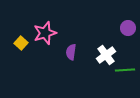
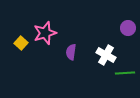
white cross: rotated 24 degrees counterclockwise
green line: moved 3 px down
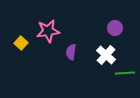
purple circle: moved 13 px left
pink star: moved 3 px right, 2 px up; rotated 10 degrees clockwise
white cross: rotated 12 degrees clockwise
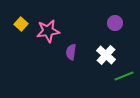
purple circle: moved 5 px up
yellow square: moved 19 px up
green line: moved 1 px left, 3 px down; rotated 18 degrees counterclockwise
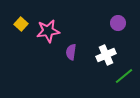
purple circle: moved 3 px right
white cross: rotated 24 degrees clockwise
green line: rotated 18 degrees counterclockwise
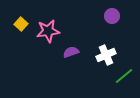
purple circle: moved 6 px left, 7 px up
purple semicircle: rotated 63 degrees clockwise
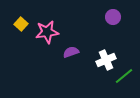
purple circle: moved 1 px right, 1 px down
pink star: moved 1 px left, 1 px down
white cross: moved 5 px down
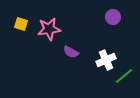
yellow square: rotated 24 degrees counterclockwise
pink star: moved 2 px right, 3 px up
purple semicircle: rotated 133 degrees counterclockwise
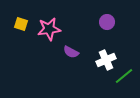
purple circle: moved 6 px left, 5 px down
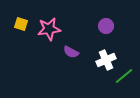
purple circle: moved 1 px left, 4 px down
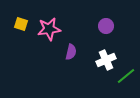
purple semicircle: rotated 105 degrees counterclockwise
green line: moved 2 px right
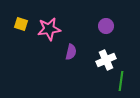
green line: moved 5 px left, 5 px down; rotated 42 degrees counterclockwise
